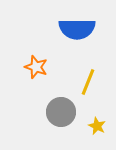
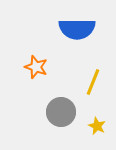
yellow line: moved 5 px right
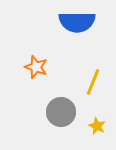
blue semicircle: moved 7 px up
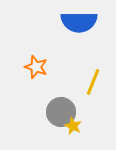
blue semicircle: moved 2 px right
yellow star: moved 24 px left
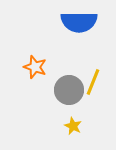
orange star: moved 1 px left
gray circle: moved 8 px right, 22 px up
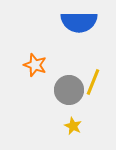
orange star: moved 2 px up
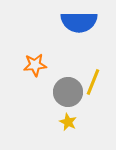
orange star: rotated 25 degrees counterclockwise
gray circle: moved 1 px left, 2 px down
yellow star: moved 5 px left, 4 px up
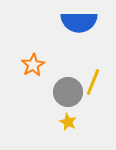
orange star: moved 2 px left; rotated 25 degrees counterclockwise
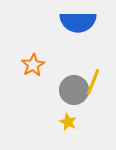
blue semicircle: moved 1 px left
gray circle: moved 6 px right, 2 px up
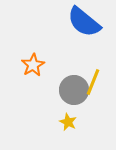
blue semicircle: moved 6 px right; rotated 39 degrees clockwise
